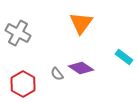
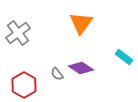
gray cross: rotated 25 degrees clockwise
red hexagon: moved 1 px right, 1 px down
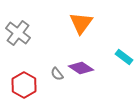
gray cross: rotated 15 degrees counterclockwise
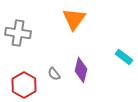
orange triangle: moved 7 px left, 4 px up
gray cross: rotated 30 degrees counterclockwise
purple diamond: moved 2 px down; rotated 70 degrees clockwise
gray semicircle: moved 3 px left
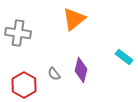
orange triangle: rotated 15 degrees clockwise
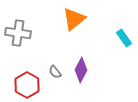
cyan rectangle: moved 19 px up; rotated 18 degrees clockwise
purple diamond: rotated 15 degrees clockwise
gray semicircle: moved 1 px right, 2 px up
red hexagon: moved 3 px right
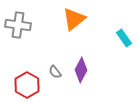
gray cross: moved 8 px up
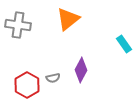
orange triangle: moved 6 px left
cyan rectangle: moved 6 px down
gray semicircle: moved 2 px left, 6 px down; rotated 64 degrees counterclockwise
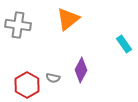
gray semicircle: rotated 24 degrees clockwise
